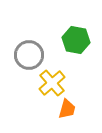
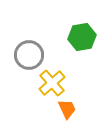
green hexagon: moved 6 px right, 3 px up; rotated 20 degrees counterclockwise
orange trapezoid: rotated 40 degrees counterclockwise
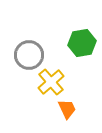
green hexagon: moved 6 px down
yellow cross: moved 1 px left, 1 px up
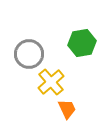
gray circle: moved 1 px up
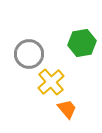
orange trapezoid: rotated 15 degrees counterclockwise
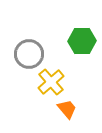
green hexagon: moved 2 px up; rotated 8 degrees clockwise
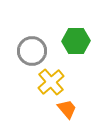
green hexagon: moved 6 px left
gray circle: moved 3 px right, 3 px up
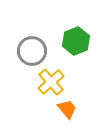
green hexagon: rotated 20 degrees counterclockwise
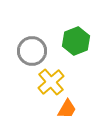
orange trapezoid: rotated 70 degrees clockwise
